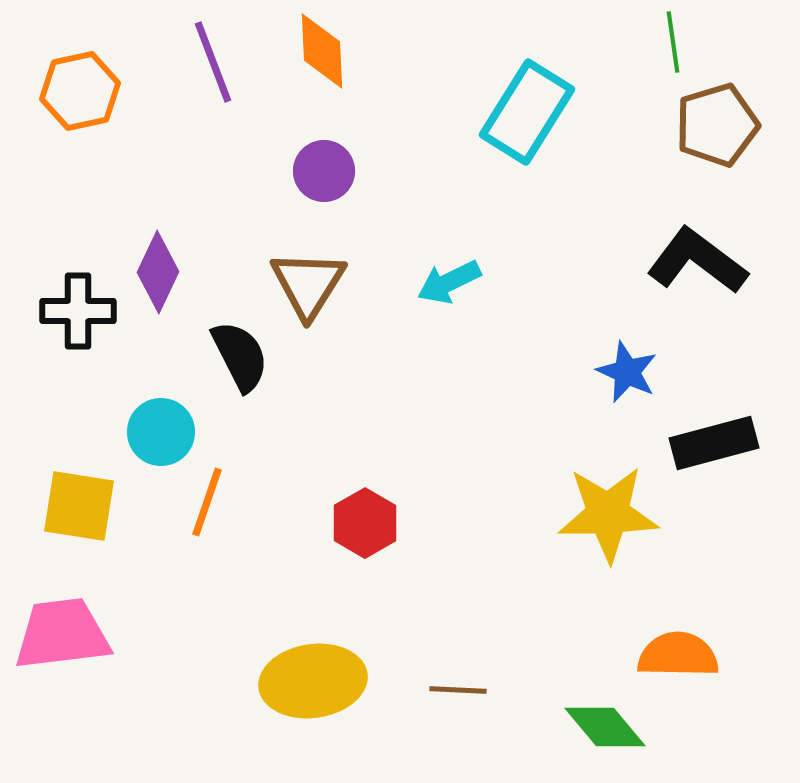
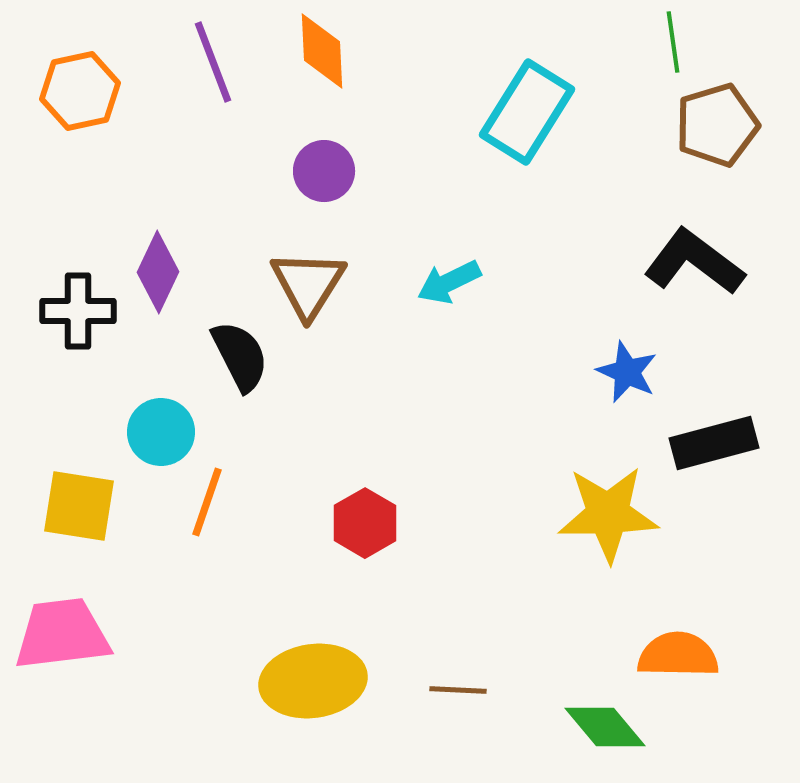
black L-shape: moved 3 px left, 1 px down
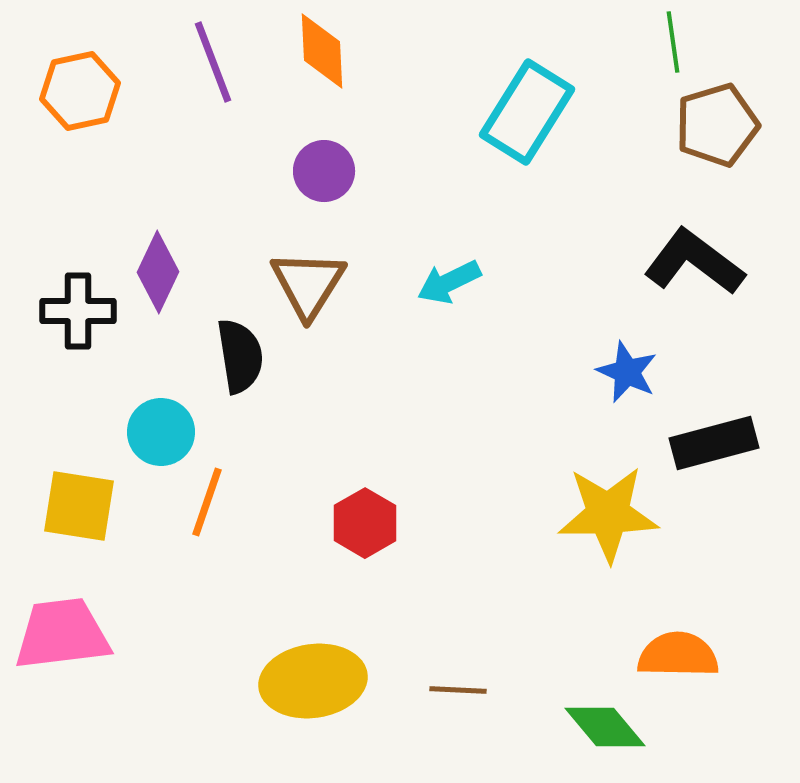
black semicircle: rotated 18 degrees clockwise
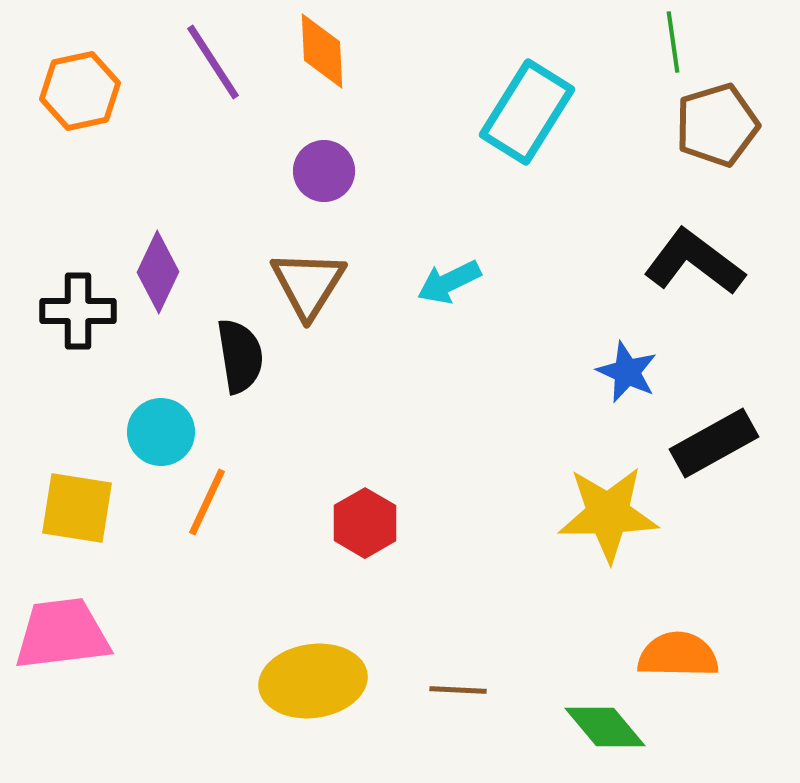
purple line: rotated 12 degrees counterclockwise
black rectangle: rotated 14 degrees counterclockwise
orange line: rotated 6 degrees clockwise
yellow square: moved 2 px left, 2 px down
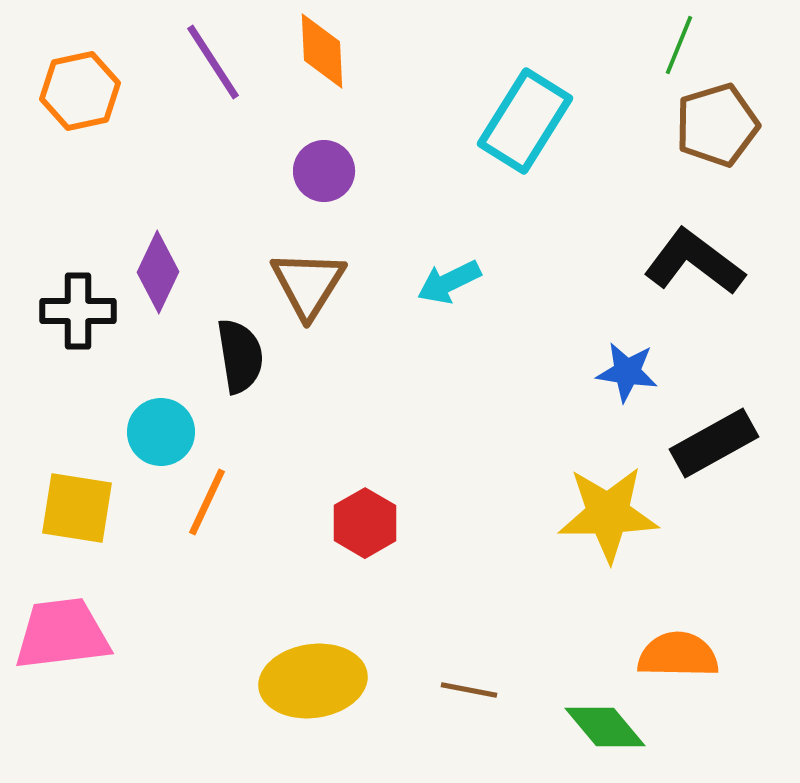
green line: moved 6 px right, 3 px down; rotated 30 degrees clockwise
cyan rectangle: moved 2 px left, 9 px down
blue star: rotated 16 degrees counterclockwise
brown line: moved 11 px right; rotated 8 degrees clockwise
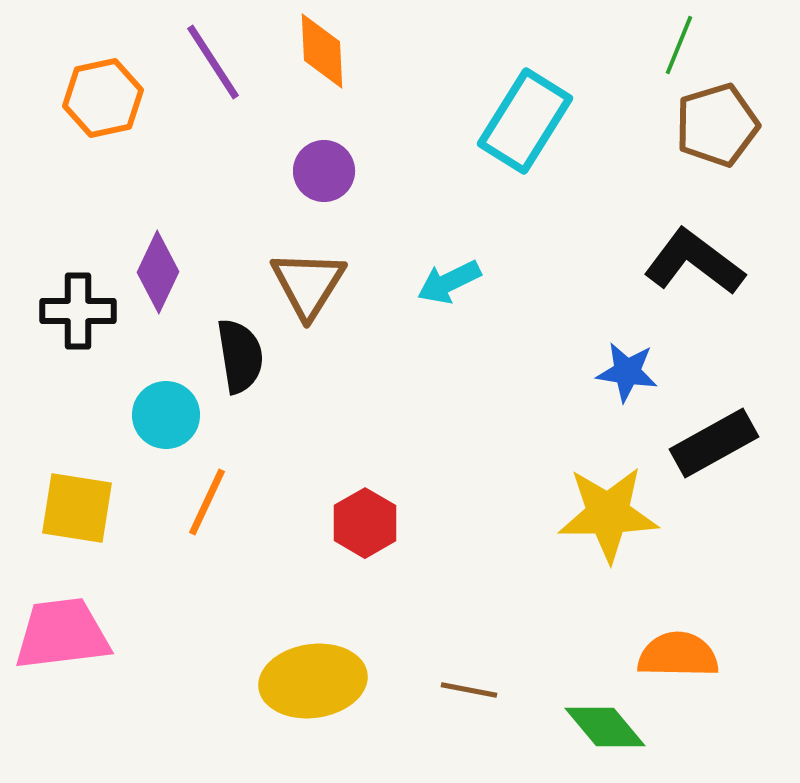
orange hexagon: moved 23 px right, 7 px down
cyan circle: moved 5 px right, 17 px up
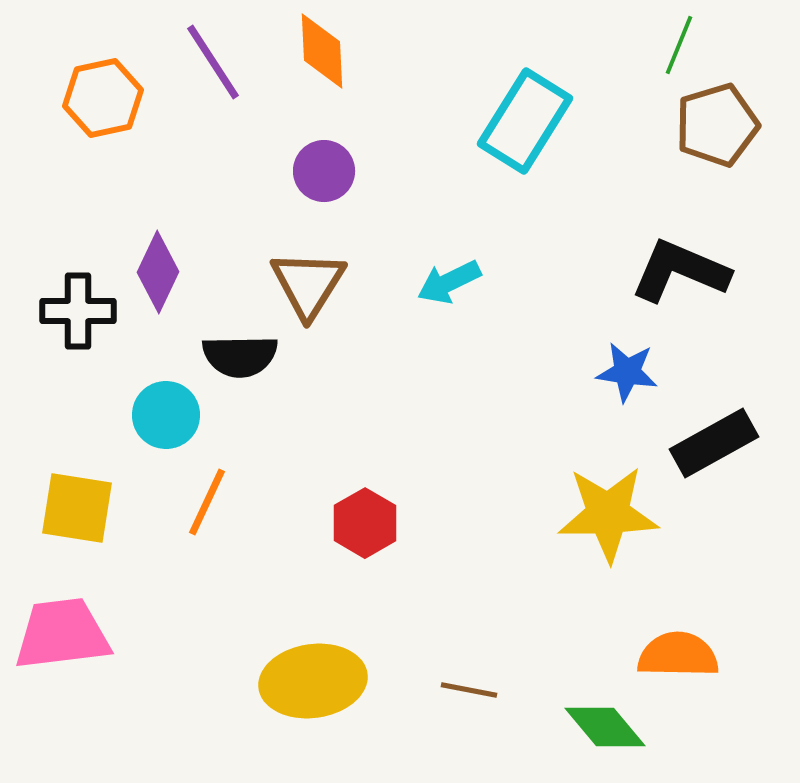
black L-shape: moved 14 px left, 9 px down; rotated 14 degrees counterclockwise
black semicircle: rotated 98 degrees clockwise
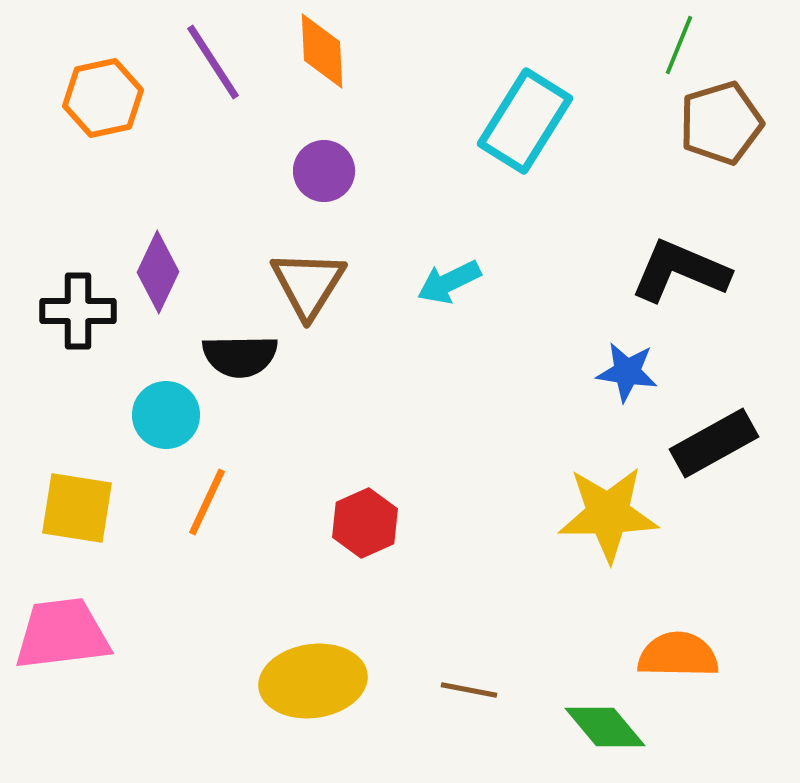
brown pentagon: moved 4 px right, 2 px up
red hexagon: rotated 6 degrees clockwise
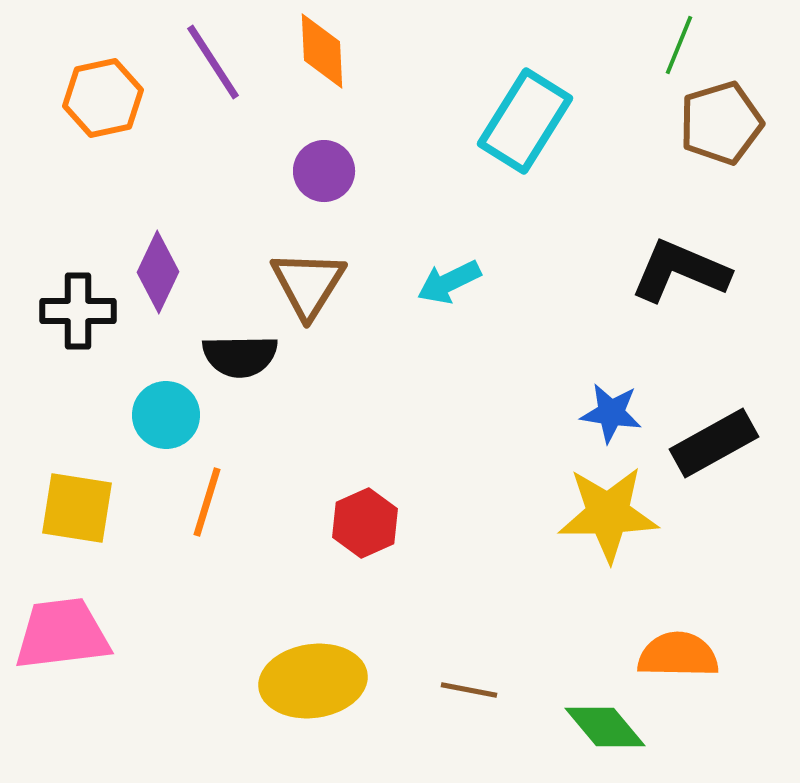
blue star: moved 16 px left, 41 px down
orange line: rotated 8 degrees counterclockwise
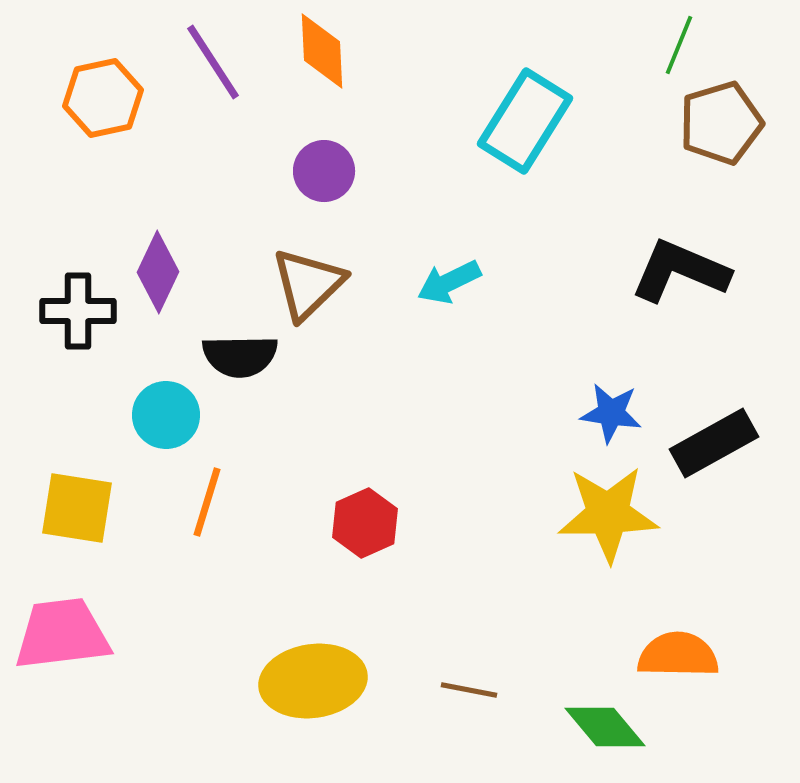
brown triangle: rotated 14 degrees clockwise
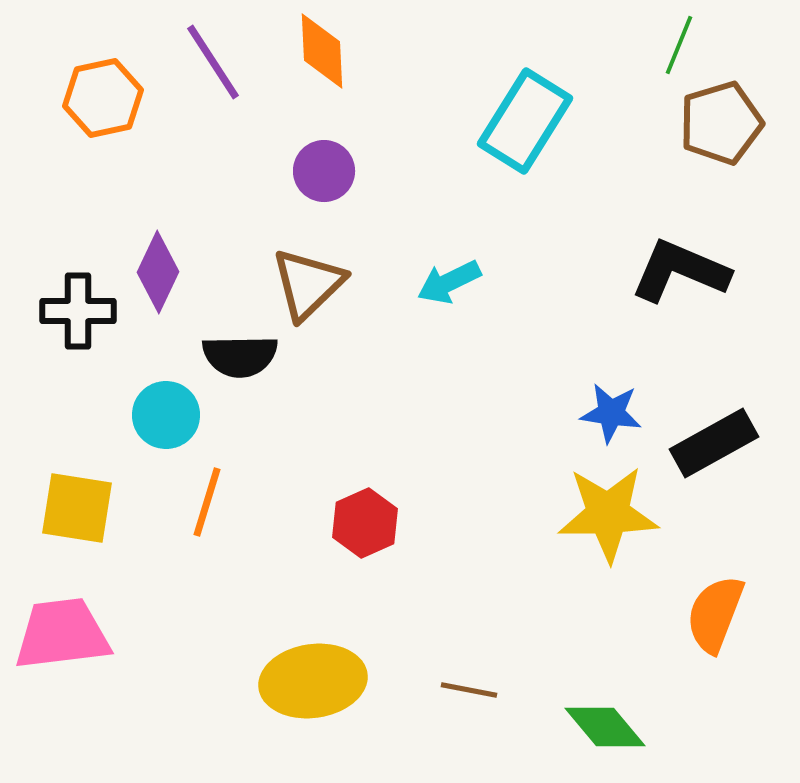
orange semicircle: moved 37 px right, 41 px up; rotated 70 degrees counterclockwise
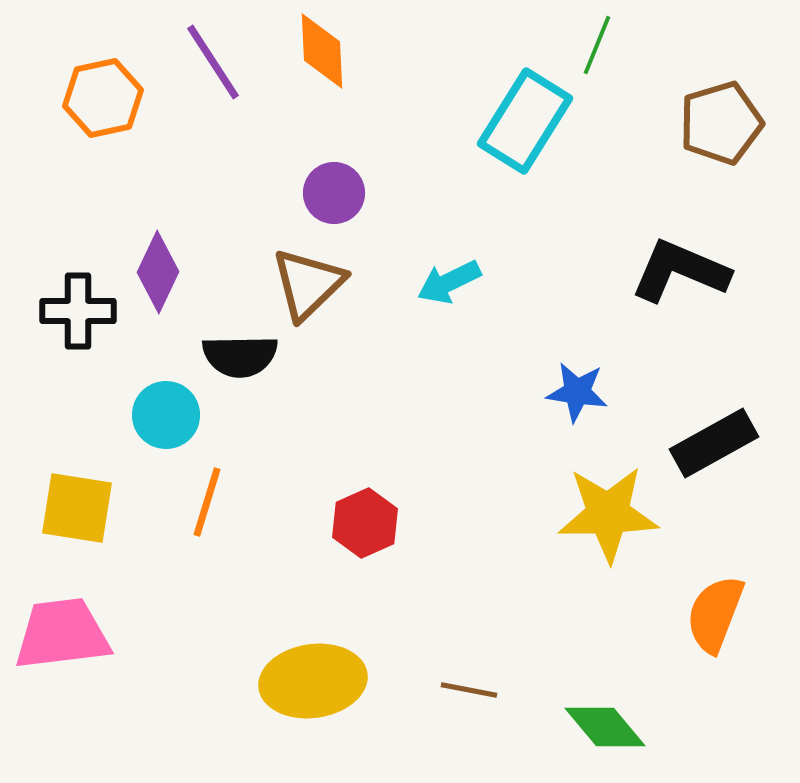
green line: moved 82 px left
purple circle: moved 10 px right, 22 px down
blue star: moved 34 px left, 21 px up
